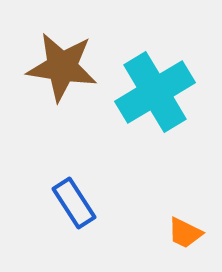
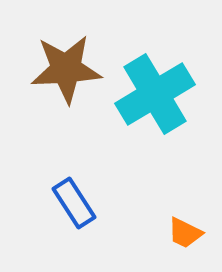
brown star: moved 4 px right, 2 px down; rotated 12 degrees counterclockwise
cyan cross: moved 2 px down
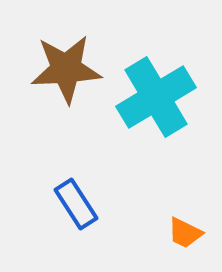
cyan cross: moved 1 px right, 3 px down
blue rectangle: moved 2 px right, 1 px down
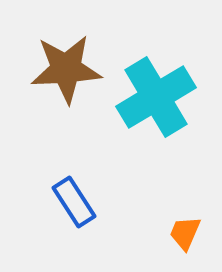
blue rectangle: moved 2 px left, 2 px up
orange trapezoid: rotated 87 degrees clockwise
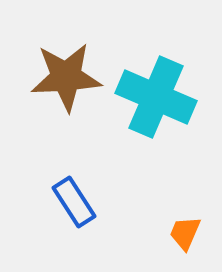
brown star: moved 8 px down
cyan cross: rotated 36 degrees counterclockwise
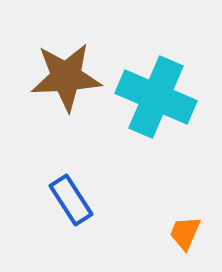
blue rectangle: moved 3 px left, 2 px up
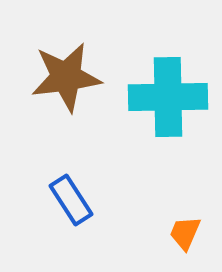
brown star: rotated 4 degrees counterclockwise
cyan cross: moved 12 px right; rotated 24 degrees counterclockwise
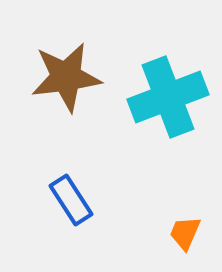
cyan cross: rotated 20 degrees counterclockwise
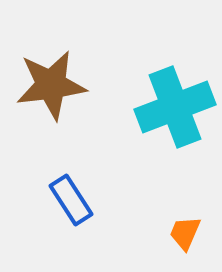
brown star: moved 15 px left, 8 px down
cyan cross: moved 7 px right, 10 px down
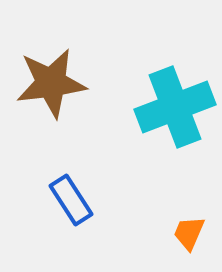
brown star: moved 2 px up
orange trapezoid: moved 4 px right
